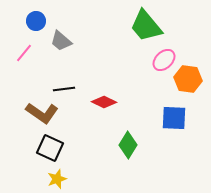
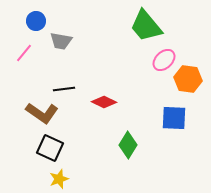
gray trapezoid: rotated 30 degrees counterclockwise
yellow star: moved 2 px right
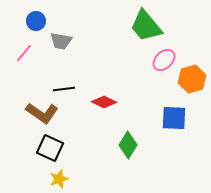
orange hexagon: moved 4 px right; rotated 24 degrees counterclockwise
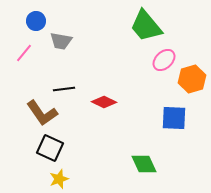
brown L-shape: rotated 20 degrees clockwise
green diamond: moved 16 px right, 19 px down; rotated 56 degrees counterclockwise
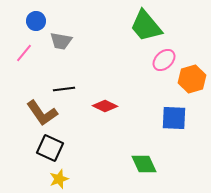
red diamond: moved 1 px right, 4 px down
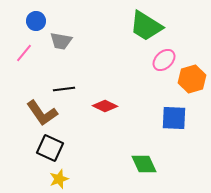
green trapezoid: rotated 18 degrees counterclockwise
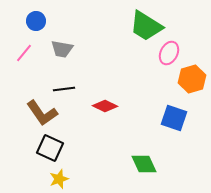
gray trapezoid: moved 1 px right, 8 px down
pink ellipse: moved 5 px right, 7 px up; rotated 20 degrees counterclockwise
blue square: rotated 16 degrees clockwise
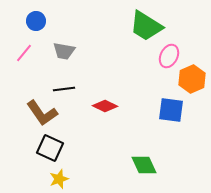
gray trapezoid: moved 2 px right, 2 px down
pink ellipse: moved 3 px down
orange hexagon: rotated 8 degrees counterclockwise
blue square: moved 3 px left, 8 px up; rotated 12 degrees counterclockwise
green diamond: moved 1 px down
